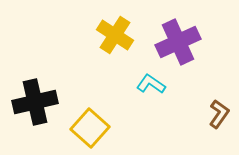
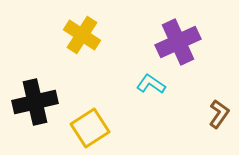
yellow cross: moved 33 px left
yellow square: rotated 15 degrees clockwise
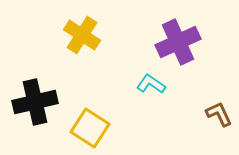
brown L-shape: rotated 60 degrees counterclockwise
yellow square: rotated 24 degrees counterclockwise
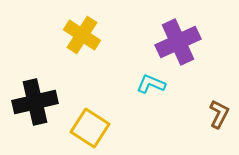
cyan L-shape: rotated 12 degrees counterclockwise
brown L-shape: rotated 52 degrees clockwise
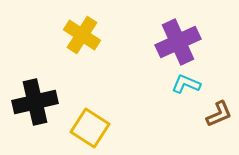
cyan L-shape: moved 35 px right
brown L-shape: rotated 40 degrees clockwise
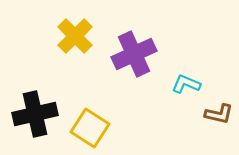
yellow cross: moved 7 px left, 1 px down; rotated 12 degrees clockwise
purple cross: moved 44 px left, 12 px down
black cross: moved 12 px down
brown L-shape: rotated 36 degrees clockwise
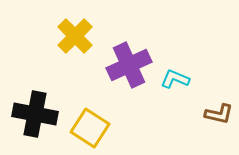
purple cross: moved 5 px left, 11 px down
cyan L-shape: moved 11 px left, 5 px up
black cross: rotated 24 degrees clockwise
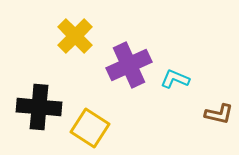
black cross: moved 4 px right, 7 px up; rotated 6 degrees counterclockwise
